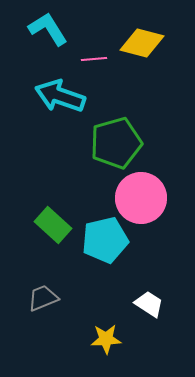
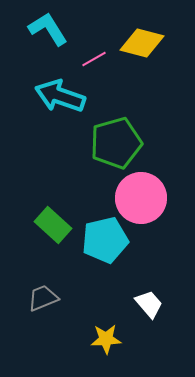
pink line: rotated 25 degrees counterclockwise
white trapezoid: rotated 16 degrees clockwise
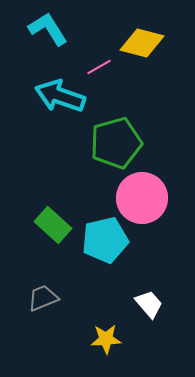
pink line: moved 5 px right, 8 px down
pink circle: moved 1 px right
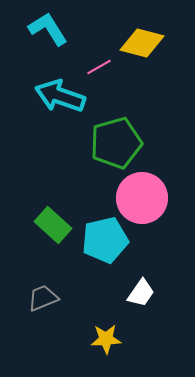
white trapezoid: moved 8 px left, 11 px up; rotated 76 degrees clockwise
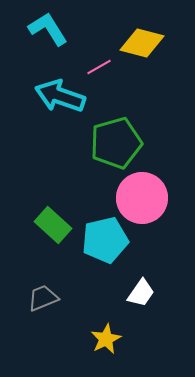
yellow star: rotated 24 degrees counterclockwise
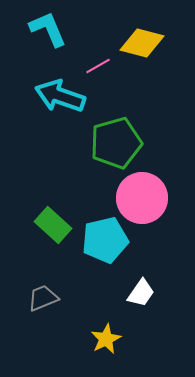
cyan L-shape: rotated 9 degrees clockwise
pink line: moved 1 px left, 1 px up
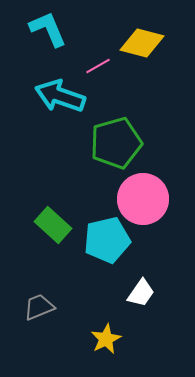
pink circle: moved 1 px right, 1 px down
cyan pentagon: moved 2 px right
gray trapezoid: moved 4 px left, 9 px down
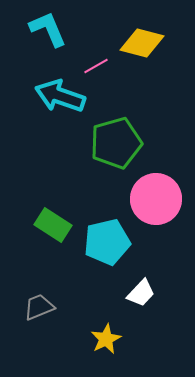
pink line: moved 2 px left
pink circle: moved 13 px right
green rectangle: rotated 9 degrees counterclockwise
cyan pentagon: moved 2 px down
white trapezoid: rotated 8 degrees clockwise
